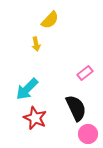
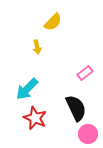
yellow semicircle: moved 3 px right, 2 px down
yellow arrow: moved 1 px right, 3 px down
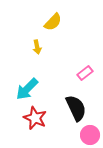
pink circle: moved 2 px right, 1 px down
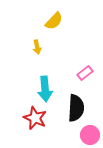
yellow semicircle: moved 1 px right, 1 px up
cyan arrow: moved 18 px right; rotated 50 degrees counterclockwise
black semicircle: rotated 28 degrees clockwise
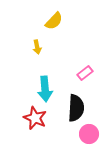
pink circle: moved 1 px left, 1 px up
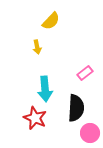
yellow semicircle: moved 3 px left
pink circle: moved 1 px right, 1 px up
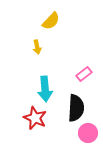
pink rectangle: moved 1 px left, 1 px down
pink circle: moved 2 px left
